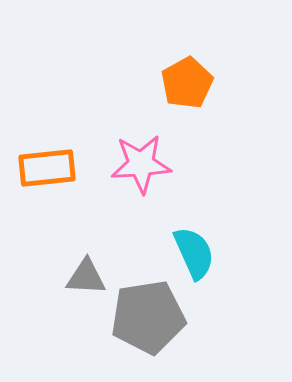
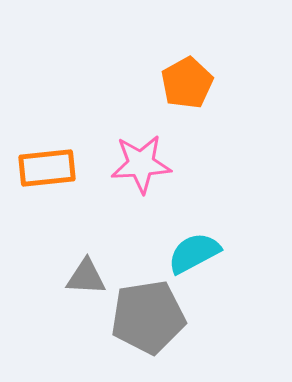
cyan semicircle: rotated 94 degrees counterclockwise
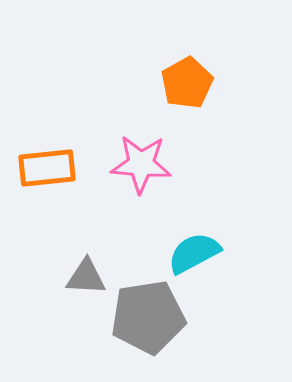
pink star: rotated 8 degrees clockwise
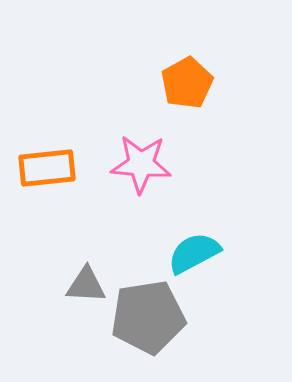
gray triangle: moved 8 px down
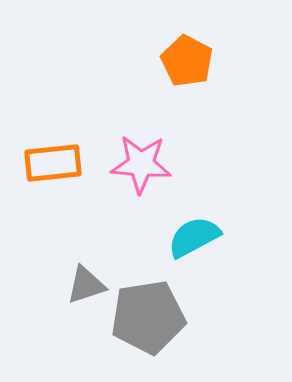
orange pentagon: moved 22 px up; rotated 15 degrees counterclockwise
orange rectangle: moved 6 px right, 5 px up
cyan semicircle: moved 16 px up
gray triangle: rotated 21 degrees counterclockwise
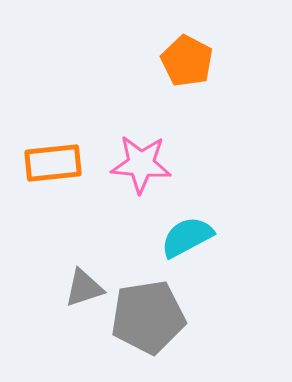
cyan semicircle: moved 7 px left
gray triangle: moved 2 px left, 3 px down
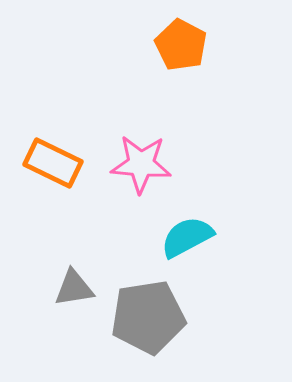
orange pentagon: moved 6 px left, 16 px up
orange rectangle: rotated 32 degrees clockwise
gray triangle: moved 10 px left; rotated 9 degrees clockwise
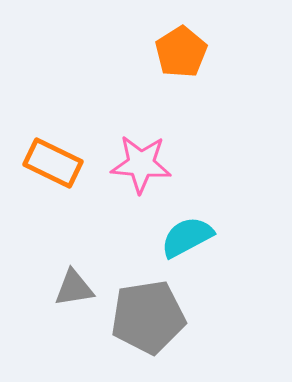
orange pentagon: moved 7 px down; rotated 12 degrees clockwise
